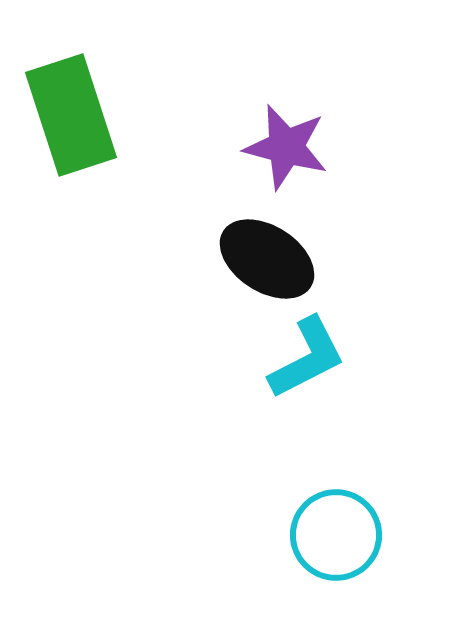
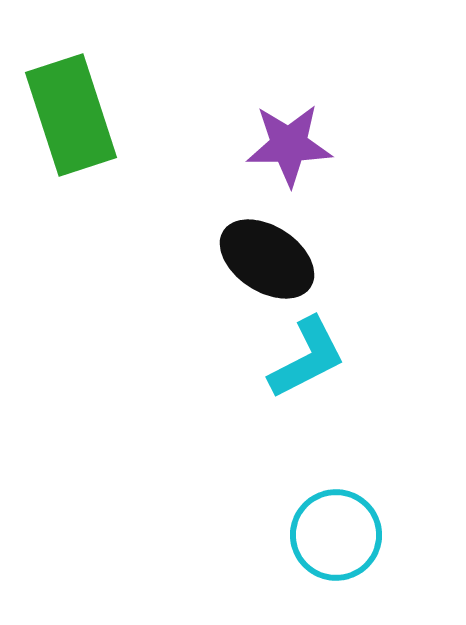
purple star: moved 3 px right, 2 px up; rotated 16 degrees counterclockwise
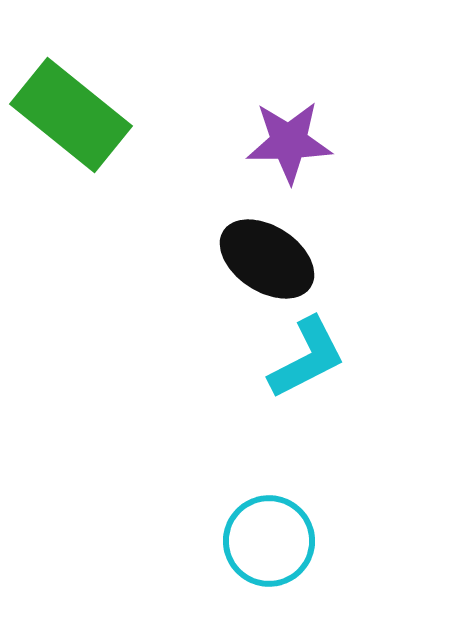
green rectangle: rotated 33 degrees counterclockwise
purple star: moved 3 px up
cyan circle: moved 67 px left, 6 px down
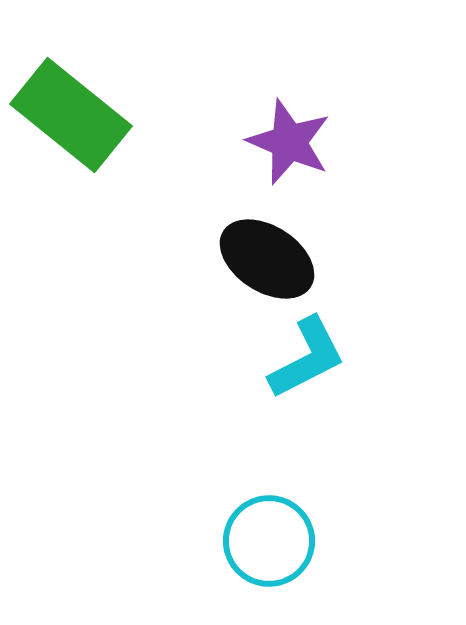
purple star: rotated 24 degrees clockwise
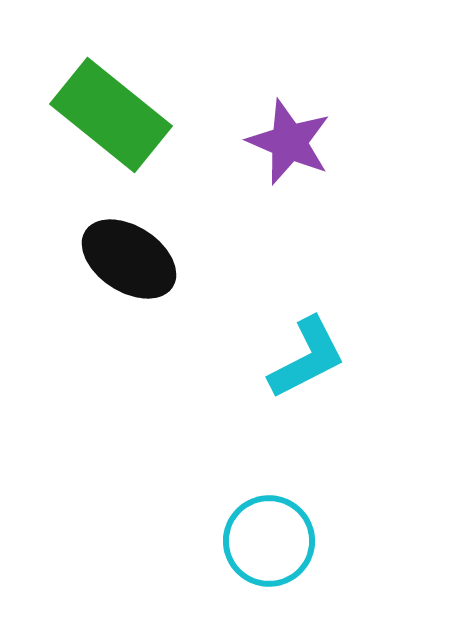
green rectangle: moved 40 px right
black ellipse: moved 138 px left
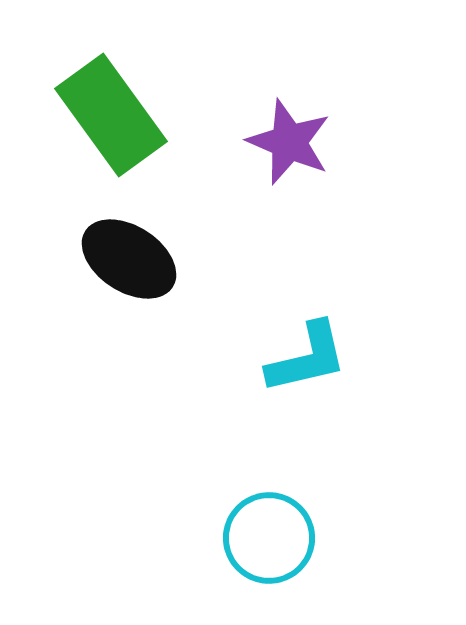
green rectangle: rotated 15 degrees clockwise
cyan L-shape: rotated 14 degrees clockwise
cyan circle: moved 3 px up
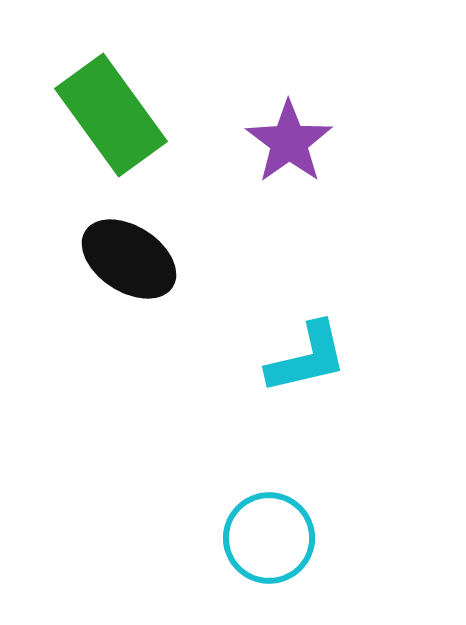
purple star: rotated 14 degrees clockwise
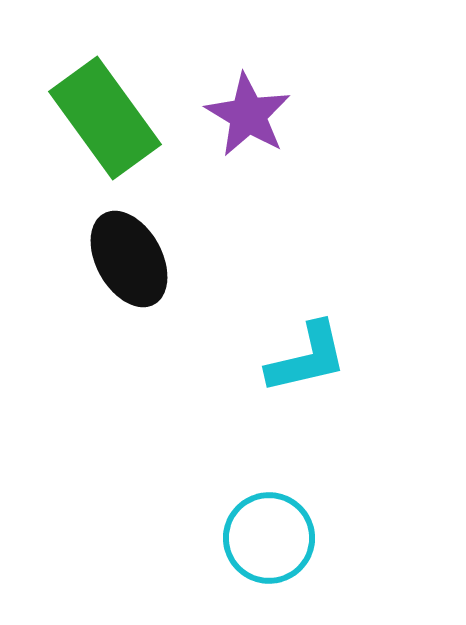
green rectangle: moved 6 px left, 3 px down
purple star: moved 41 px left, 27 px up; rotated 6 degrees counterclockwise
black ellipse: rotated 28 degrees clockwise
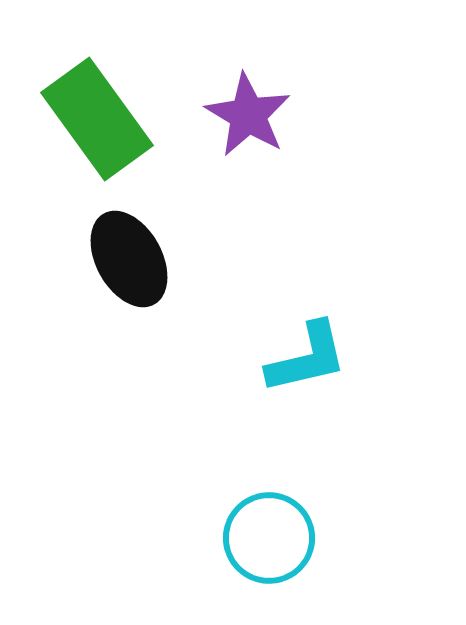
green rectangle: moved 8 px left, 1 px down
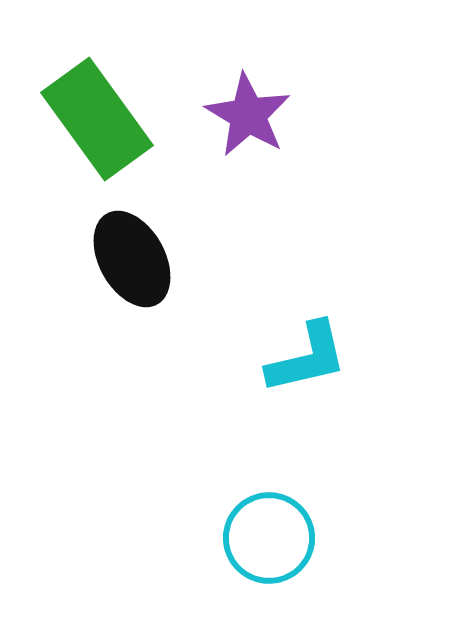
black ellipse: moved 3 px right
